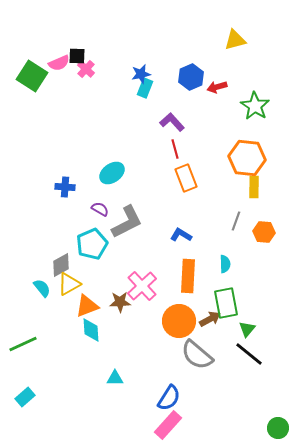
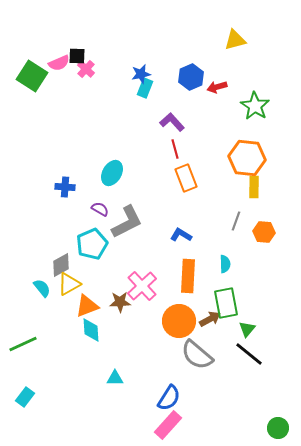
cyan ellipse at (112, 173): rotated 25 degrees counterclockwise
cyan rectangle at (25, 397): rotated 12 degrees counterclockwise
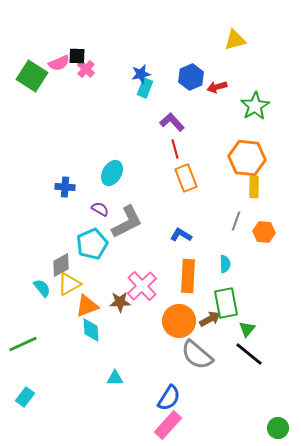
green star at (255, 106): rotated 8 degrees clockwise
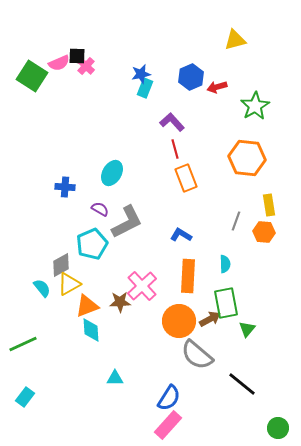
pink cross at (86, 69): moved 3 px up
yellow rectangle at (254, 187): moved 15 px right, 18 px down; rotated 10 degrees counterclockwise
black line at (249, 354): moved 7 px left, 30 px down
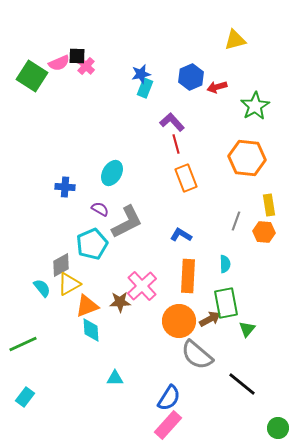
red line at (175, 149): moved 1 px right, 5 px up
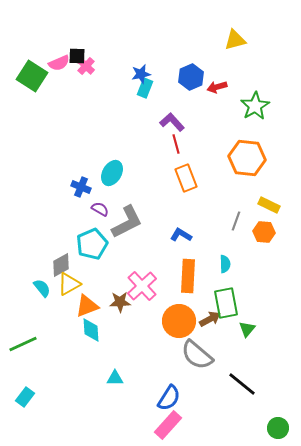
blue cross at (65, 187): moved 16 px right; rotated 18 degrees clockwise
yellow rectangle at (269, 205): rotated 55 degrees counterclockwise
